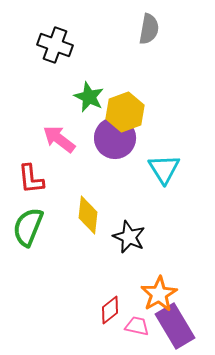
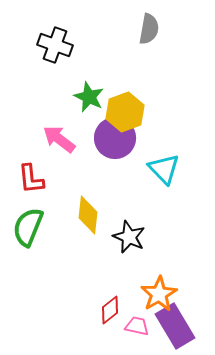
cyan triangle: rotated 12 degrees counterclockwise
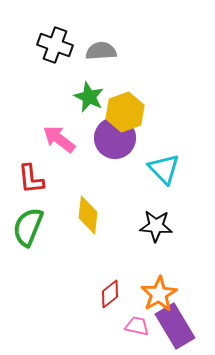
gray semicircle: moved 48 px left, 22 px down; rotated 104 degrees counterclockwise
black star: moved 27 px right, 11 px up; rotated 20 degrees counterclockwise
red diamond: moved 16 px up
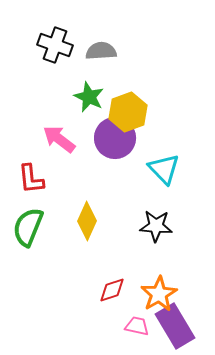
yellow hexagon: moved 3 px right
yellow diamond: moved 1 px left, 6 px down; rotated 18 degrees clockwise
red diamond: moved 2 px right, 4 px up; rotated 20 degrees clockwise
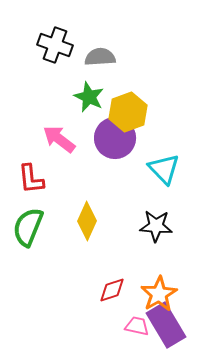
gray semicircle: moved 1 px left, 6 px down
purple rectangle: moved 9 px left, 1 px up
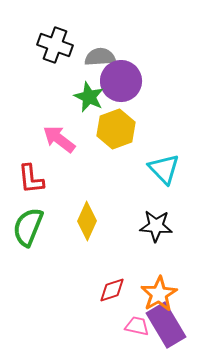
yellow hexagon: moved 12 px left, 17 px down
purple circle: moved 6 px right, 57 px up
